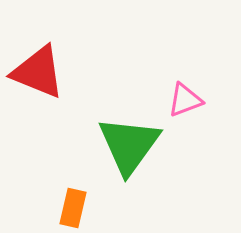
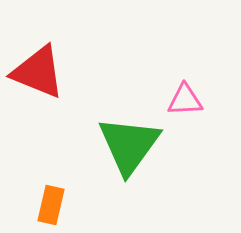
pink triangle: rotated 18 degrees clockwise
orange rectangle: moved 22 px left, 3 px up
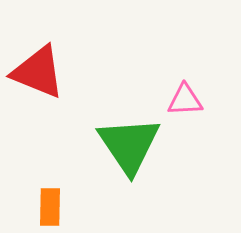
green triangle: rotated 10 degrees counterclockwise
orange rectangle: moved 1 px left, 2 px down; rotated 12 degrees counterclockwise
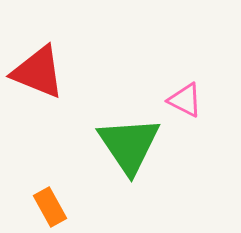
pink triangle: rotated 30 degrees clockwise
orange rectangle: rotated 30 degrees counterclockwise
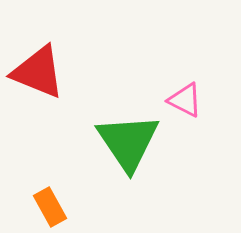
green triangle: moved 1 px left, 3 px up
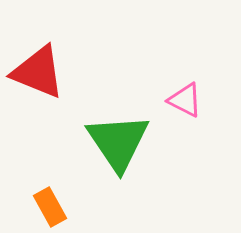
green triangle: moved 10 px left
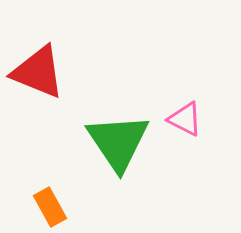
pink triangle: moved 19 px down
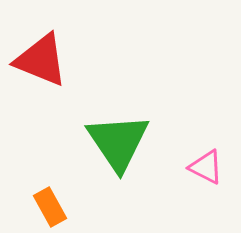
red triangle: moved 3 px right, 12 px up
pink triangle: moved 21 px right, 48 px down
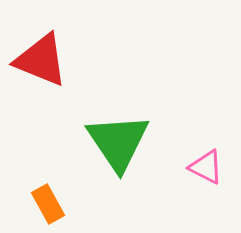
orange rectangle: moved 2 px left, 3 px up
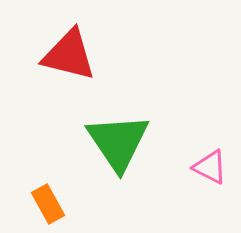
red triangle: moved 28 px right, 5 px up; rotated 8 degrees counterclockwise
pink triangle: moved 4 px right
